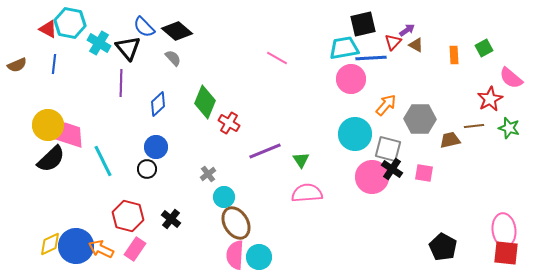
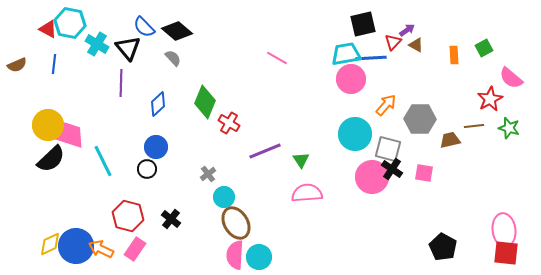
cyan cross at (99, 43): moved 2 px left, 1 px down
cyan trapezoid at (344, 48): moved 2 px right, 6 px down
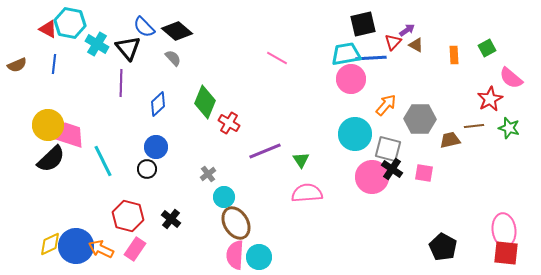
green square at (484, 48): moved 3 px right
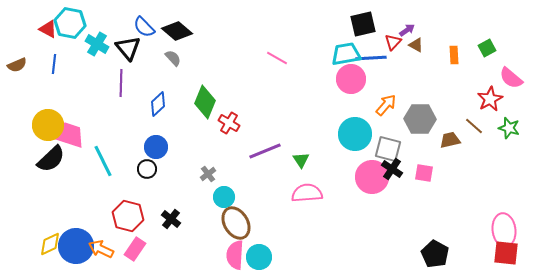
brown line at (474, 126): rotated 48 degrees clockwise
black pentagon at (443, 247): moved 8 px left, 7 px down
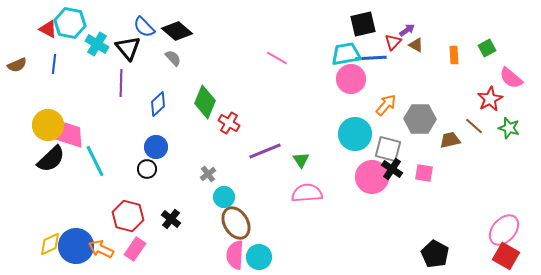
cyan line at (103, 161): moved 8 px left
pink ellipse at (504, 230): rotated 48 degrees clockwise
red square at (506, 253): moved 3 px down; rotated 24 degrees clockwise
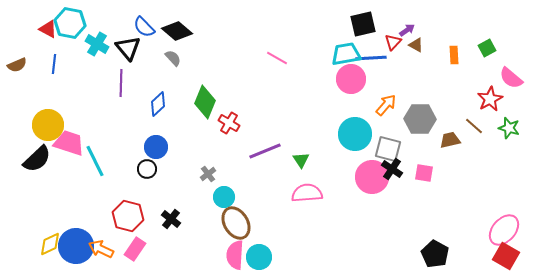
pink trapezoid at (69, 135): moved 8 px down
black semicircle at (51, 159): moved 14 px left
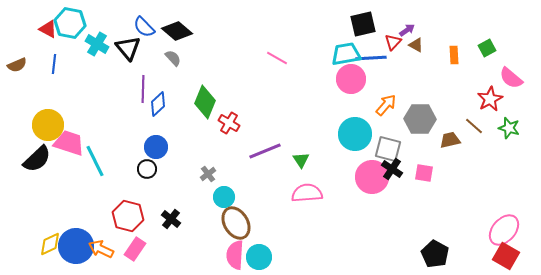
purple line at (121, 83): moved 22 px right, 6 px down
